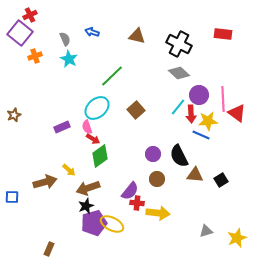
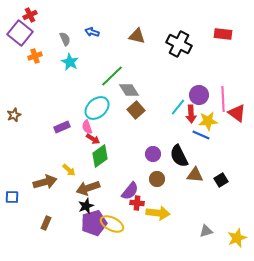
cyan star at (69, 59): moved 1 px right, 3 px down
gray diamond at (179, 73): moved 50 px left, 17 px down; rotated 15 degrees clockwise
brown rectangle at (49, 249): moved 3 px left, 26 px up
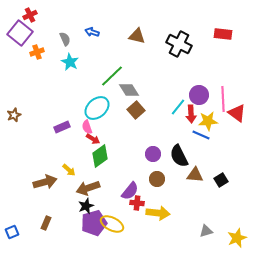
orange cross at (35, 56): moved 2 px right, 4 px up
blue square at (12, 197): moved 35 px down; rotated 24 degrees counterclockwise
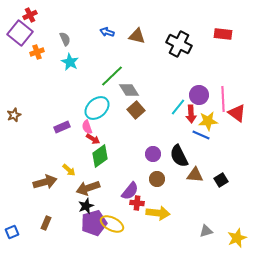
blue arrow at (92, 32): moved 15 px right
